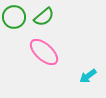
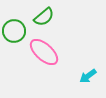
green circle: moved 14 px down
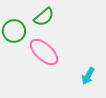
cyan arrow: rotated 24 degrees counterclockwise
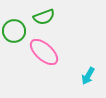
green semicircle: rotated 20 degrees clockwise
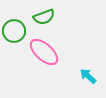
cyan arrow: rotated 102 degrees clockwise
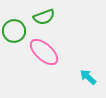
cyan arrow: moved 1 px down
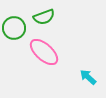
green circle: moved 3 px up
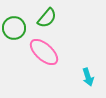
green semicircle: moved 3 px right, 1 px down; rotated 30 degrees counterclockwise
cyan arrow: rotated 150 degrees counterclockwise
